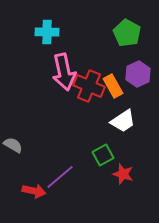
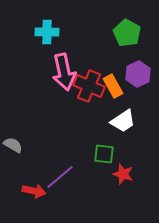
green square: moved 1 px right, 1 px up; rotated 35 degrees clockwise
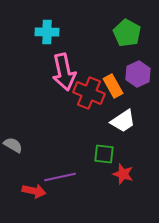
red cross: moved 7 px down
purple line: rotated 28 degrees clockwise
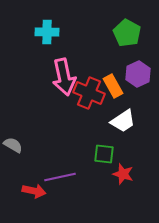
pink arrow: moved 5 px down
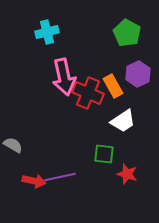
cyan cross: rotated 15 degrees counterclockwise
red cross: moved 1 px left
red star: moved 4 px right
red arrow: moved 10 px up
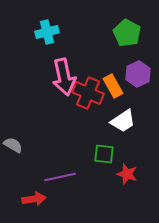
red arrow: moved 18 px down; rotated 20 degrees counterclockwise
